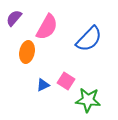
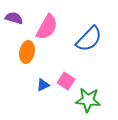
purple semicircle: rotated 66 degrees clockwise
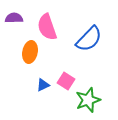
purple semicircle: rotated 18 degrees counterclockwise
pink semicircle: rotated 132 degrees clockwise
orange ellipse: moved 3 px right
green star: rotated 25 degrees counterclockwise
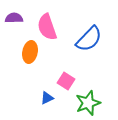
blue triangle: moved 4 px right, 13 px down
green star: moved 3 px down
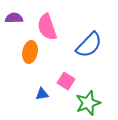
blue semicircle: moved 6 px down
blue triangle: moved 5 px left, 4 px up; rotated 16 degrees clockwise
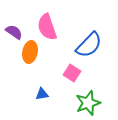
purple semicircle: moved 14 px down; rotated 36 degrees clockwise
pink square: moved 6 px right, 8 px up
